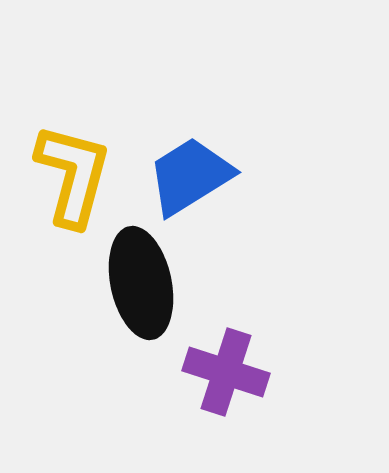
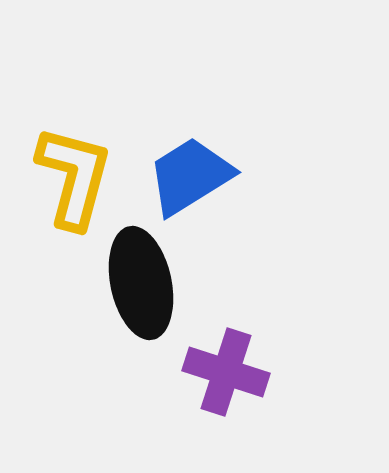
yellow L-shape: moved 1 px right, 2 px down
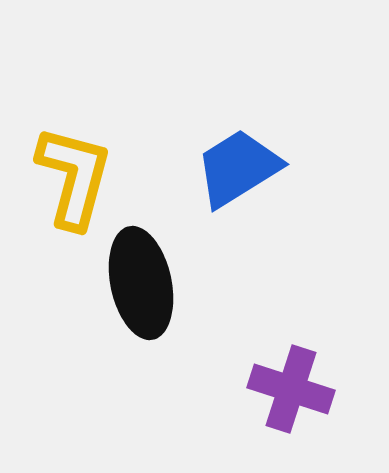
blue trapezoid: moved 48 px right, 8 px up
purple cross: moved 65 px right, 17 px down
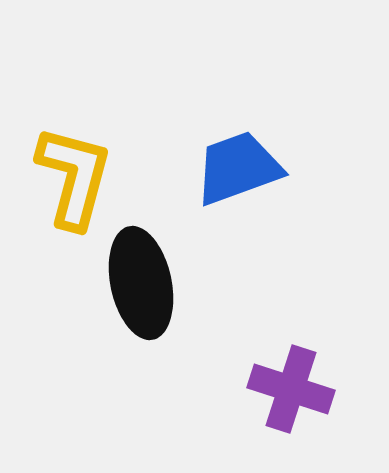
blue trapezoid: rotated 12 degrees clockwise
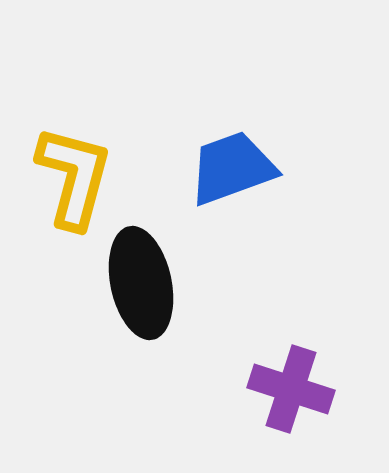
blue trapezoid: moved 6 px left
